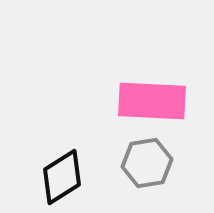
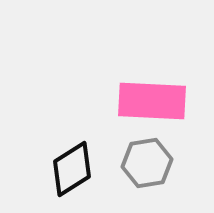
black diamond: moved 10 px right, 8 px up
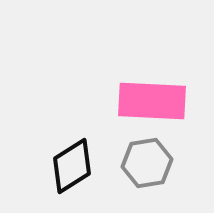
black diamond: moved 3 px up
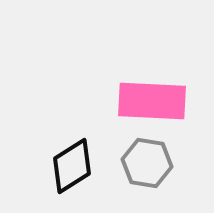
gray hexagon: rotated 18 degrees clockwise
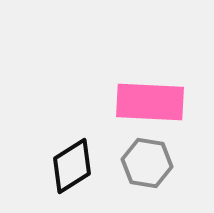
pink rectangle: moved 2 px left, 1 px down
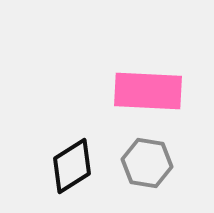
pink rectangle: moved 2 px left, 11 px up
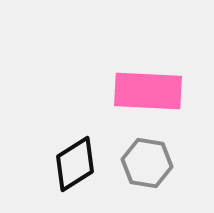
black diamond: moved 3 px right, 2 px up
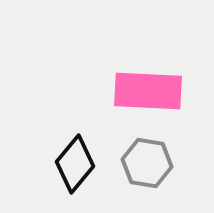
black diamond: rotated 18 degrees counterclockwise
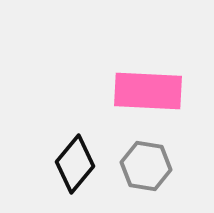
gray hexagon: moved 1 px left, 3 px down
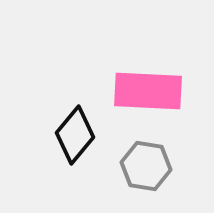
black diamond: moved 29 px up
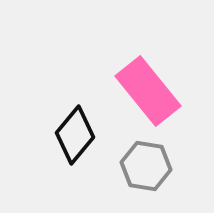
pink rectangle: rotated 48 degrees clockwise
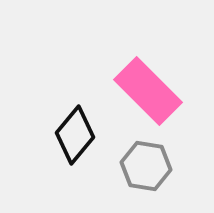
pink rectangle: rotated 6 degrees counterclockwise
